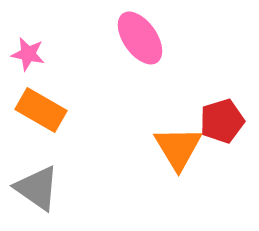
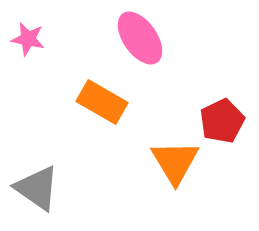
pink star: moved 15 px up
orange rectangle: moved 61 px right, 8 px up
red pentagon: rotated 9 degrees counterclockwise
orange triangle: moved 3 px left, 14 px down
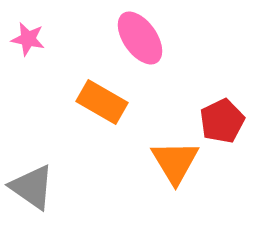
gray triangle: moved 5 px left, 1 px up
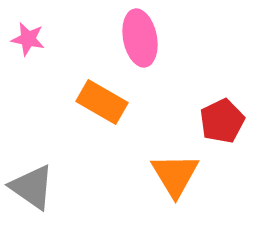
pink ellipse: rotated 24 degrees clockwise
orange triangle: moved 13 px down
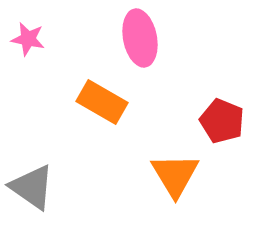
red pentagon: rotated 24 degrees counterclockwise
